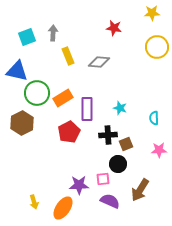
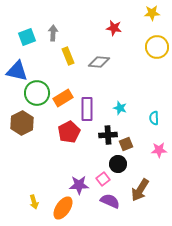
pink square: rotated 32 degrees counterclockwise
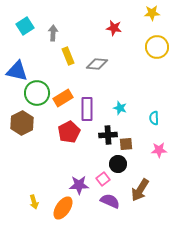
cyan square: moved 2 px left, 11 px up; rotated 12 degrees counterclockwise
gray diamond: moved 2 px left, 2 px down
brown square: rotated 16 degrees clockwise
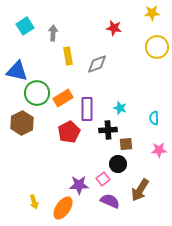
yellow rectangle: rotated 12 degrees clockwise
gray diamond: rotated 25 degrees counterclockwise
black cross: moved 5 px up
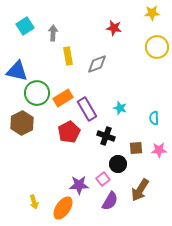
purple rectangle: rotated 30 degrees counterclockwise
black cross: moved 2 px left, 6 px down; rotated 24 degrees clockwise
brown square: moved 10 px right, 4 px down
purple semicircle: rotated 96 degrees clockwise
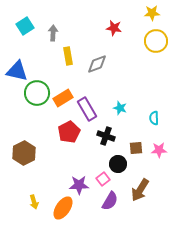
yellow circle: moved 1 px left, 6 px up
brown hexagon: moved 2 px right, 30 px down
